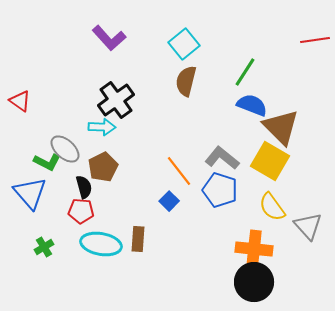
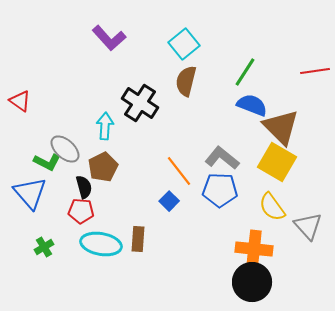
red line: moved 31 px down
black cross: moved 24 px right, 3 px down; rotated 21 degrees counterclockwise
cyan arrow: moved 3 px right, 1 px up; rotated 88 degrees counterclockwise
yellow square: moved 7 px right, 1 px down
blue pentagon: rotated 16 degrees counterclockwise
black circle: moved 2 px left
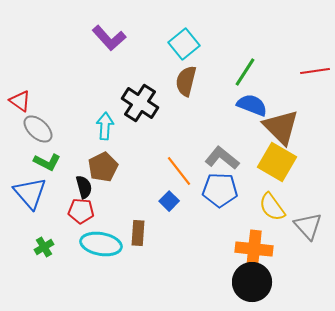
gray ellipse: moved 27 px left, 20 px up
brown rectangle: moved 6 px up
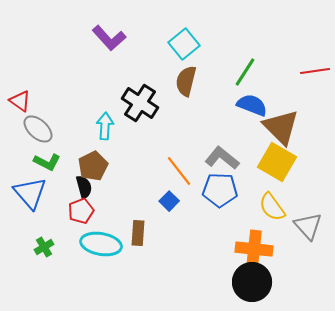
brown pentagon: moved 10 px left, 1 px up
red pentagon: rotated 25 degrees counterclockwise
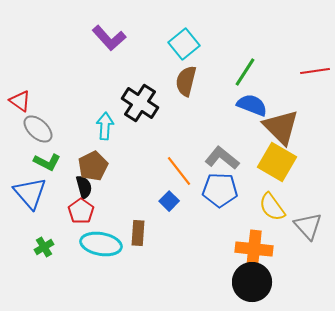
red pentagon: rotated 15 degrees counterclockwise
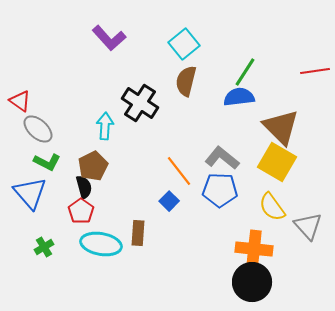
blue semicircle: moved 13 px left, 8 px up; rotated 28 degrees counterclockwise
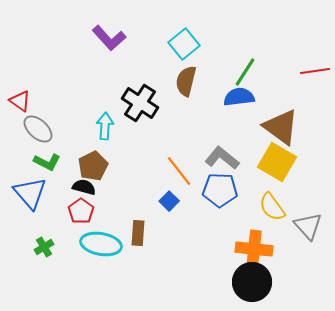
brown triangle: rotated 9 degrees counterclockwise
black semicircle: rotated 60 degrees counterclockwise
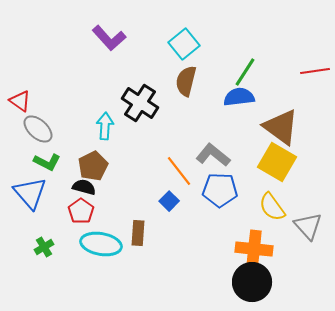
gray L-shape: moved 9 px left, 3 px up
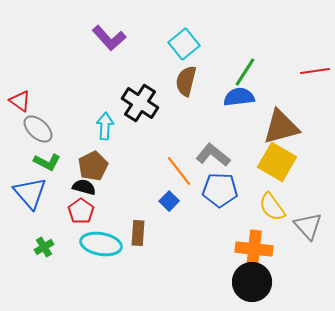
brown triangle: rotated 51 degrees counterclockwise
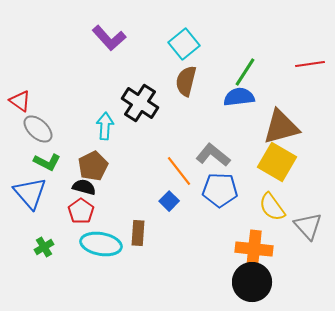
red line: moved 5 px left, 7 px up
